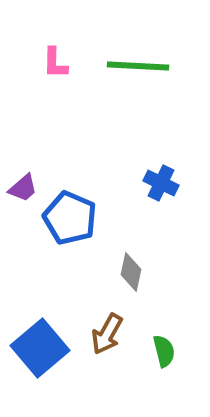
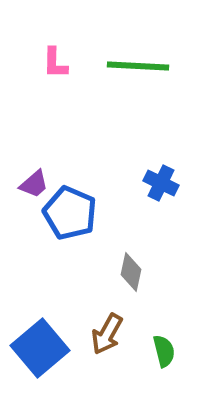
purple trapezoid: moved 11 px right, 4 px up
blue pentagon: moved 5 px up
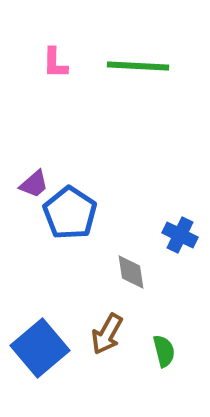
blue cross: moved 19 px right, 52 px down
blue pentagon: rotated 10 degrees clockwise
gray diamond: rotated 21 degrees counterclockwise
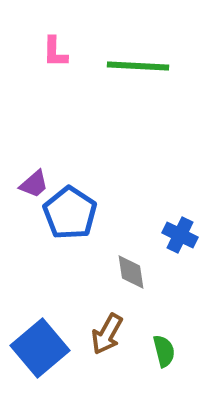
pink L-shape: moved 11 px up
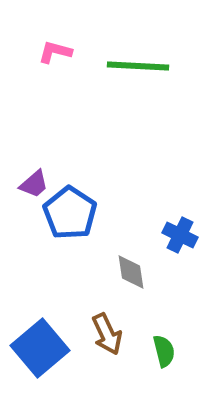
pink L-shape: rotated 104 degrees clockwise
brown arrow: rotated 54 degrees counterclockwise
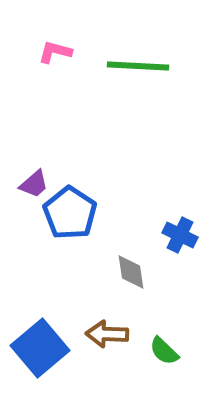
brown arrow: rotated 117 degrees clockwise
green semicircle: rotated 148 degrees clockwise
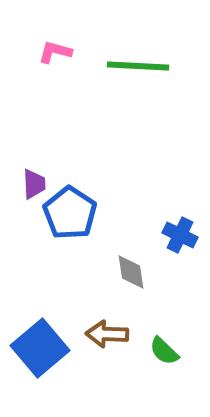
purple trapezoid: rotated 52 degrees counterclockwise
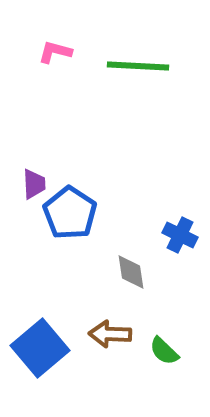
brown arrow: moved 3 px right
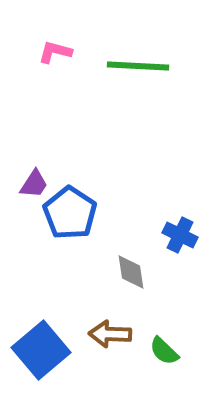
purple trapezoid: rotated 36 degrees clockwise
blue square: moved 1 px right, 2 px down
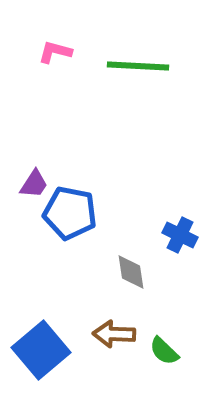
blue pentagon: rotated 22 degrees counterclockwise
brown arrow: moved 4 px right
